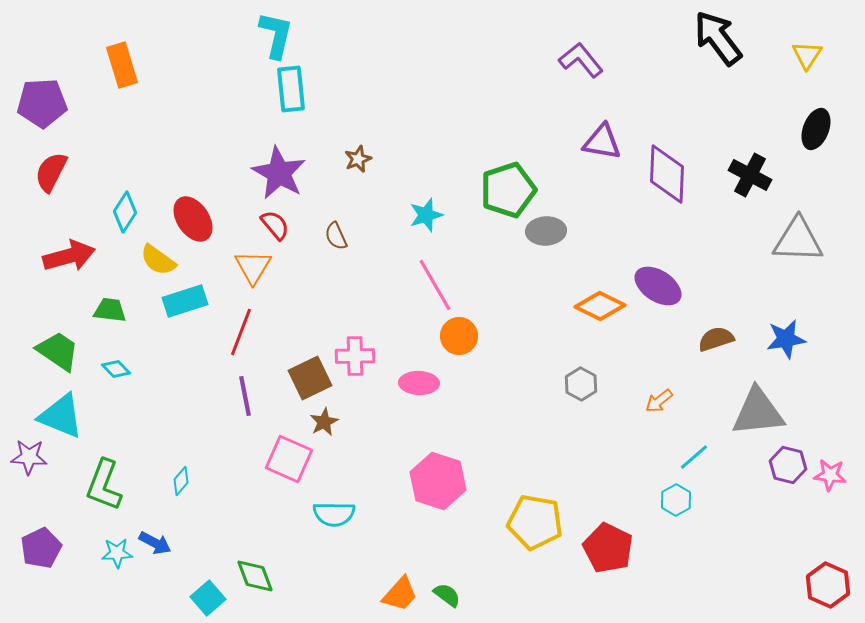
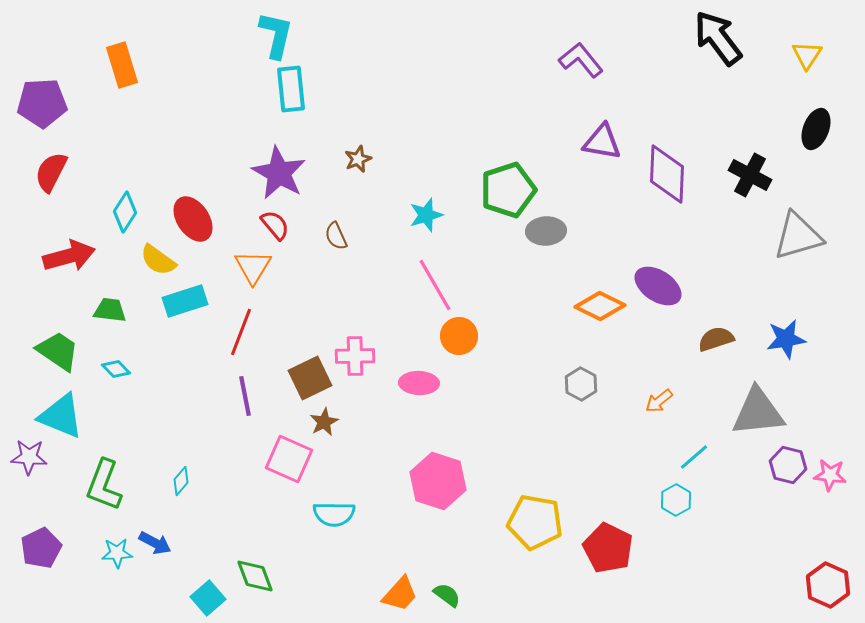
gray triangle at (798, 240): moved 4 px up; rotated 18 degrees counterclockwise
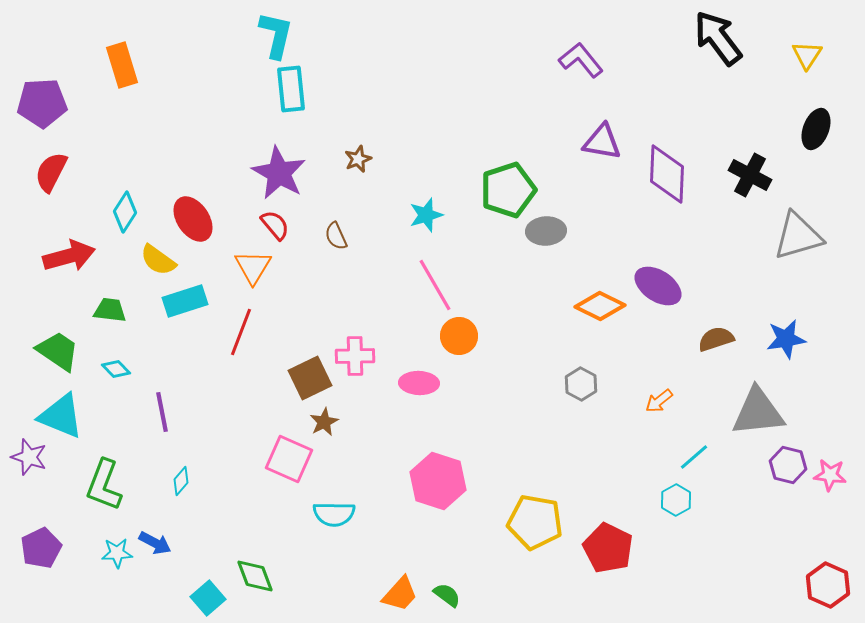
purple line at (245, 396): moved 83 px left, 16 px down
purple star at (29, 457): rotated 15 degrees clockwise
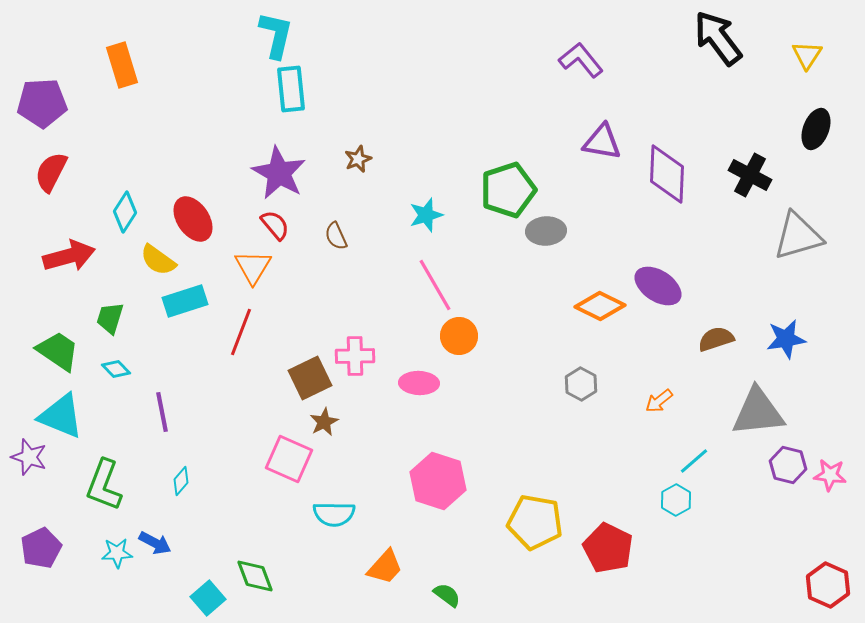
green trapezoid at (110, 310): moved 8 px down; rotated 80 degrees counterclockwise
cyan line at (694, 457): moved 4 px down
orange trapezoid at (400, 594): moved 15 px left, 27 px up
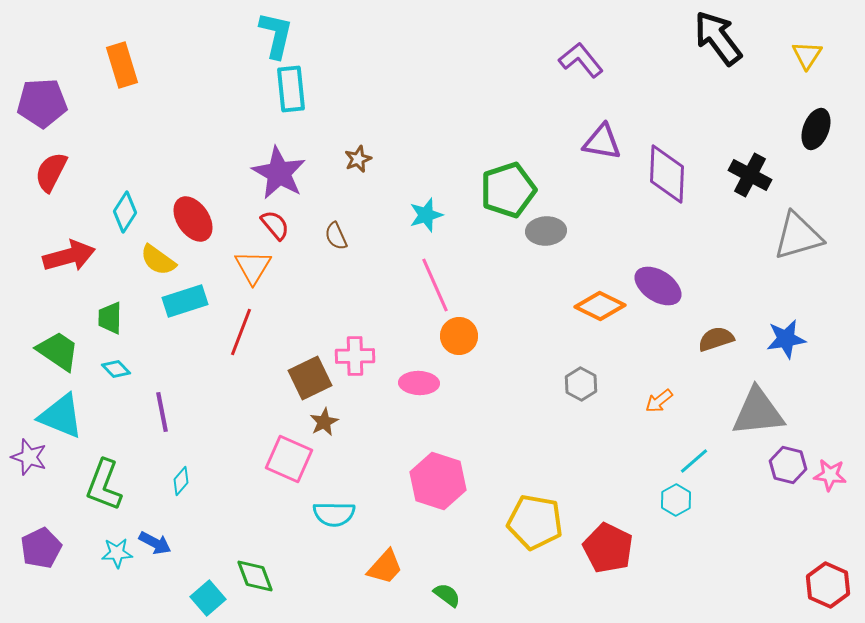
pink line at (435, 285): rotated 6 degrees clockwise
green trapezoid at (110, 318): rotated 16 degrees counterclockwise
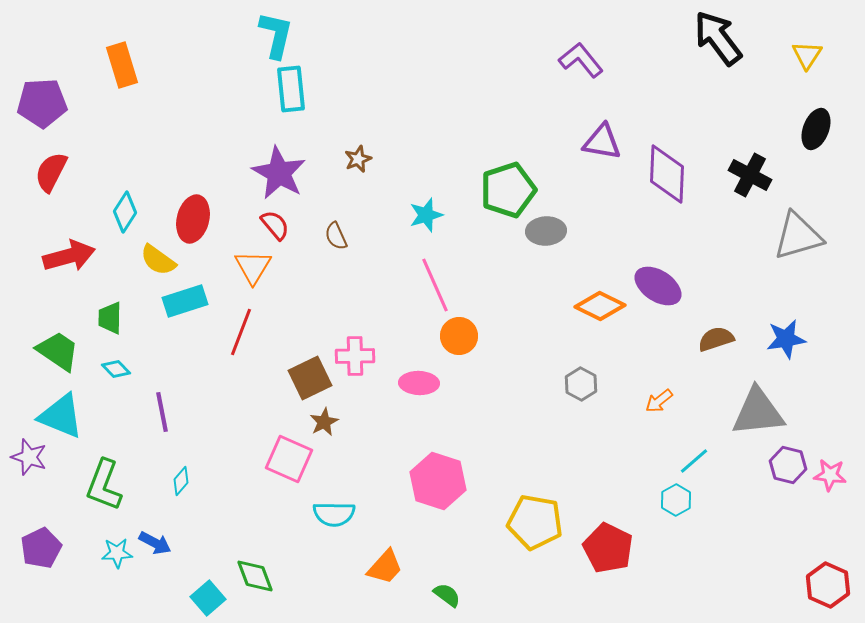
red ellipse at (193, 219): rotated 48 degrees clockwise
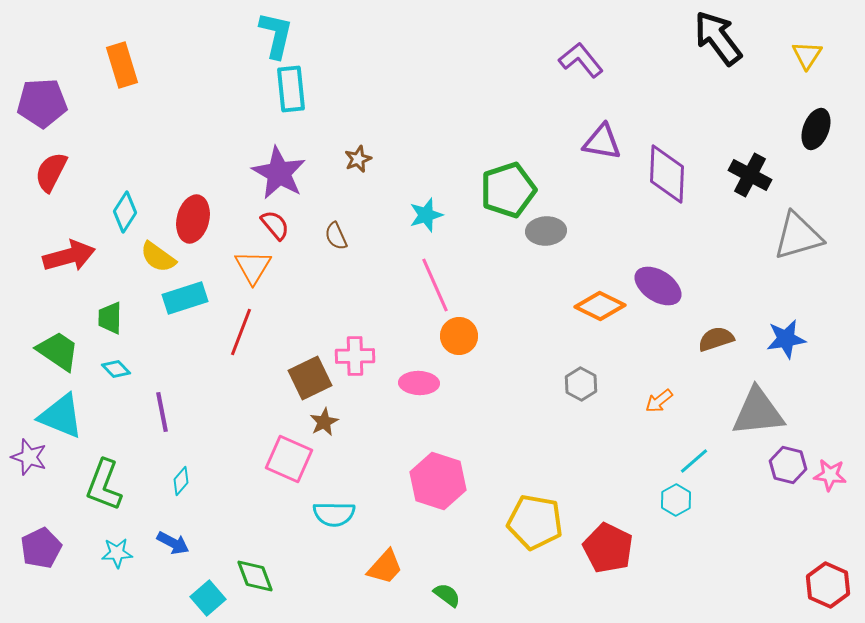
yellow semicircle at (158, 260): moved 3 px up
cyan rectangle at (185, 301): moved 3 px up
blue arrow at (155, 543): moved 18 px right
